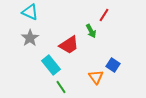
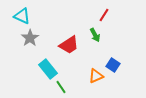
cyan triangle: moved 8 px left, 4 px down
green arrow: moved 4 px right, 4 px down
cyan rectangle: moved 3 px left, 4 px down
orange triangle: moved 1 px up; rotated 42 degrees clockwise
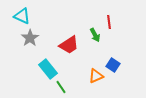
red line: moved 5 px right, 7 px down; rotated 40 degrees counterclockwise
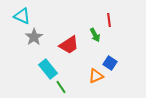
red line: moved 2 px up
gray star: moved 4 px right, 1 px up
blue square: moved 3 px left, 2 px up
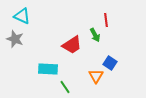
red line: moved 3 px left
gray star: moved 19 px left, 2 px down; rotated 18 degrees counterclockwise
red trapezoid: moved 3 px right
cyan rectangle: rotated 48 degrees counterclockwise
orange triangle: rotated 35 degrees counterclockwise
green line: moved 4 px right
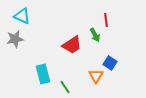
gray star: rotated 30 degrees counterclockwise
cyan rectangle: moved 5 px left, 5 px down; rotated 72 degrees clockwise
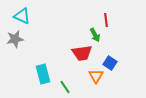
red trapezoid: moved 10 px right, 8 px down; rotated 25 degrees clockwise
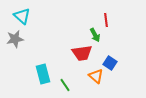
cyan triangle: rotated 18 degrees clockwise
orange triangle: rotated 21 degrees counterclockwise
green line: moved 2 px up
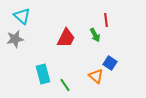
red trapezoid: moved 16 px left, 15 px up; rotated 55 degrees counterclockwise
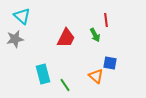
blue square: rotated 24 degrees counterclockwise
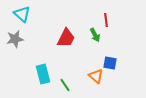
cyan triangle: moved 2 px up
